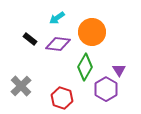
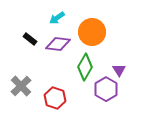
red hexagon: moved 7 px left
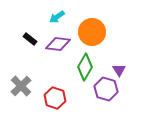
cyan arrow: moved 1 px up
purple hexagon: rotated 15 degrees counterclockwise
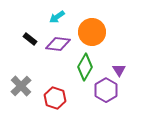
purple hexagon: moved 1 px down; rotated 15 degrees clockwise
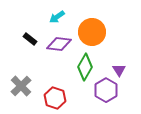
purple diamond: moved 1 px right
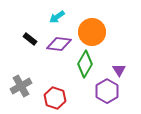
green diamond: moved 3 px up
gray cross: rotated 15 degrees clockwise
purple hexagon: moved 1 px right, 1 px down
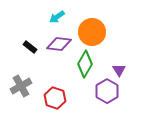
black rectangle: moved 8 px down
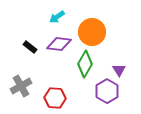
red hexagon: rotated 15 degrees counterclockwise
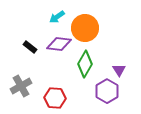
orange circle: moved 7 px left, 4 px up
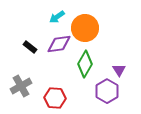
purple diamond: rotated 15 degrees counterclockwise
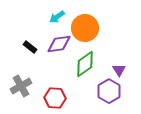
green diamond: rotated 24 degrees clockwise
purple hexagon: moved 2 px right
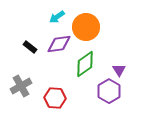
orange circle: moved 1 px right, 1 px up
